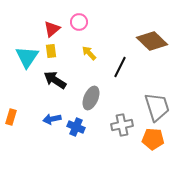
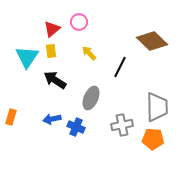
gray trapezoid: rotated 16 degrees clockwise
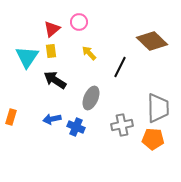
gray trapezoid: moved 1 px right, 1 px down
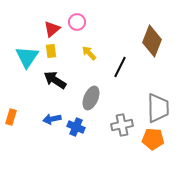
pink circle: moved 2 px left
brown diamond: rotated 68 degrees clockwise
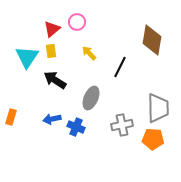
brown diamond: moved 1 px up; rotated 12 degrees counterclockwise
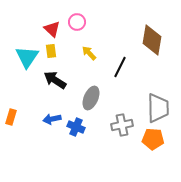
red triangle: rotated 36 degrees counterclockwise
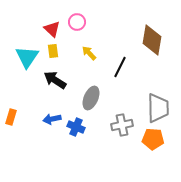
yellow rectangle: moved 2 px right
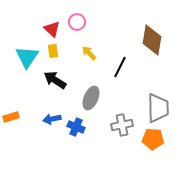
orange rectangle: rotated 56 degrees clockwise
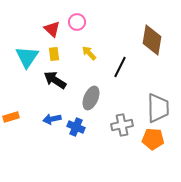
yellow rectangle: moved 1 px right, 3 px down
